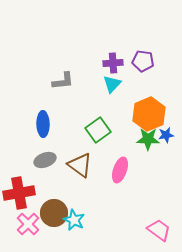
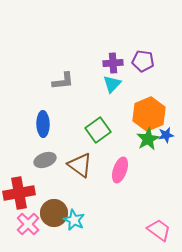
green star: rotated 30 degrees counterclockwise
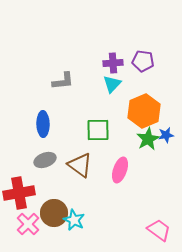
orange hexagon: moved 5 px left, 3 px up
green square: rotated 35 degrees clockwise
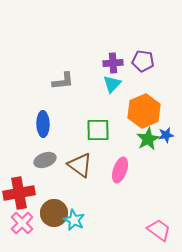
pink cross: moved 6 px left, 1 px up
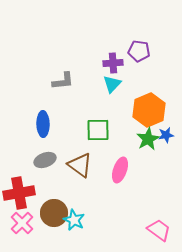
purple pentagon: moved 4 px left, 10 px up
orange hexagon: moved 5 px right, 1 px up
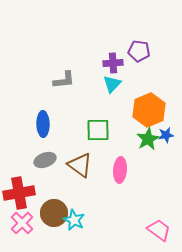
gray L-shape: moved 1 px right, 1 px up
pink ellipse: rotated 15 degrees counterclockwise
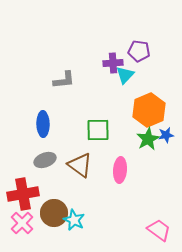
cyan triangle: moved 13 px right, 9 px up
red cross: moved 4 px right, 1 px down
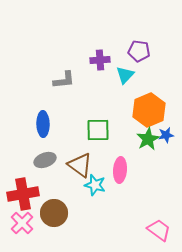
purple cross: moved 13 px left, 3 px up
cyan star: moved 21 px right, 35 px up; rotated 10 degrees counterclockwise
